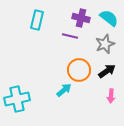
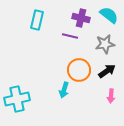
cyan semicircle: moved 3 px up
gray star: rotated 12 degrees clockwise
cyan arrow: rotated 147 degrees clockwise
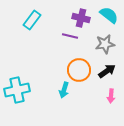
cyan rectangle: moved 5 px left; rotated 24 degrees clockwise
cyan cross: moved 9 px up
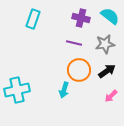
cyan semicircle: moved 1 px right, 1 px down
cyan rectangle: moved 1 px right, 1 px up; rotated 18 degrees counterclockwise
purple line: moved 4 px right, 7 px down
pink arrow: rotated 40 degrees clockwise
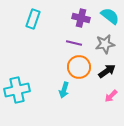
orange circle: moved 3 px up
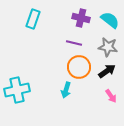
cyan semicircle: moved 4 px down
gray star: moved 3 px right, 3 px down; rotated 18 degrees clockwise
cyan arrow: moved 2 px right
pink arrow: rotated 80 degrees counterclockwise
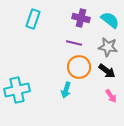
black arrow: rotated 72 degrees clockwise
